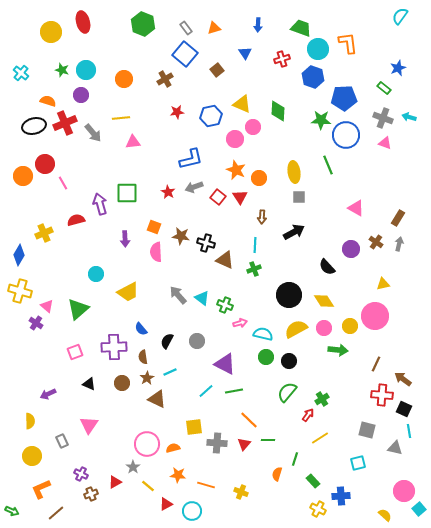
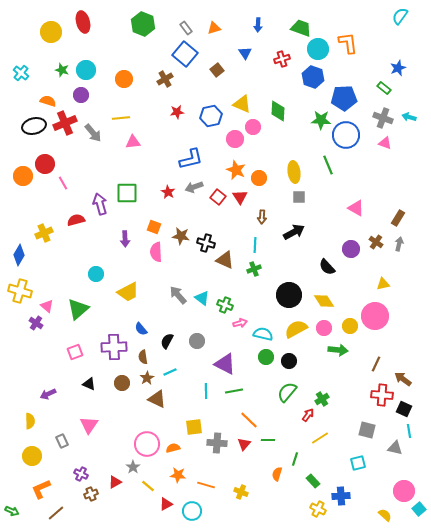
cyan line at (206, 391): rotated 49 degrees counterclockwise
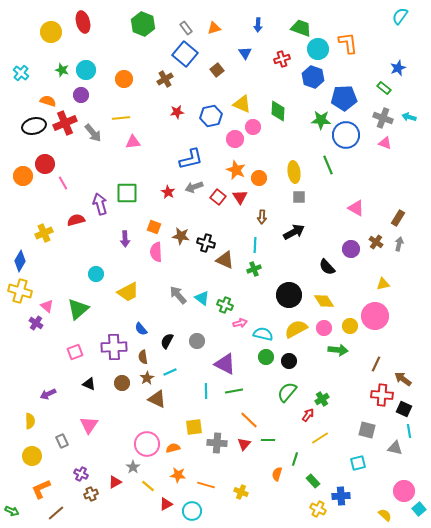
blue diamond at (19, 255): moved 1 px right, 6 px down
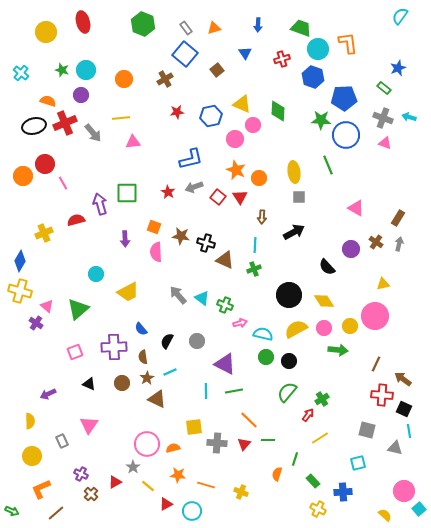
yellow circle at (51, 32): moved 5 px left
pink circle at (253, 127): moved 2 px up
brown cross at (91, 494): rotated 24 degrees counterclockwise
blue cross at (341, 496): moved 2 px right, 4 px up
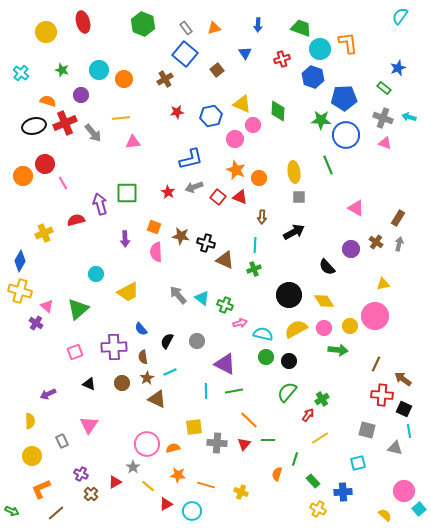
cyan circle at (318, 49): moved 2 px right
cyan circle at (86, 70): moved 13 px right
red triangle at (240, 197): rotated 35 degrees counterclockwise
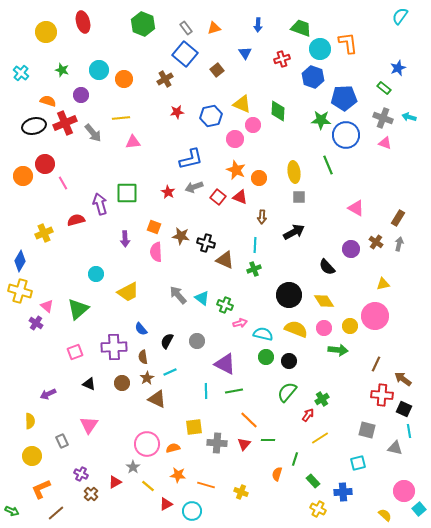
yellow semicircle at (296, 329): rotated 50 degrees clockwise
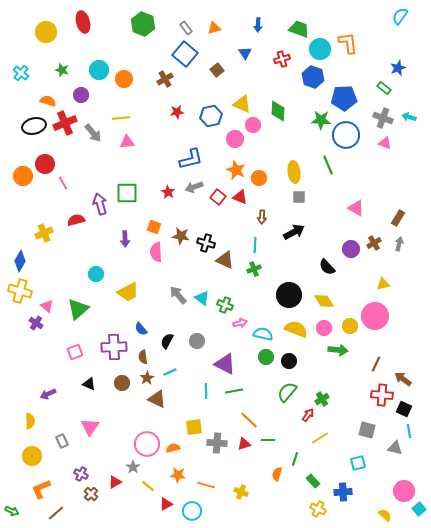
green trapezoid at (301, 28): moved 2 px left, 1 px down
pink triangle at (133, 142): moved 6 px left
brown cross at (376, 242): moved 2 px left, 1 px down; rotated 24 degrees clockwise
pink triangle at (89, 425): moved 1 px right, 2 px down
red triangle at (244, 444): rotated 32 degrees clockwise
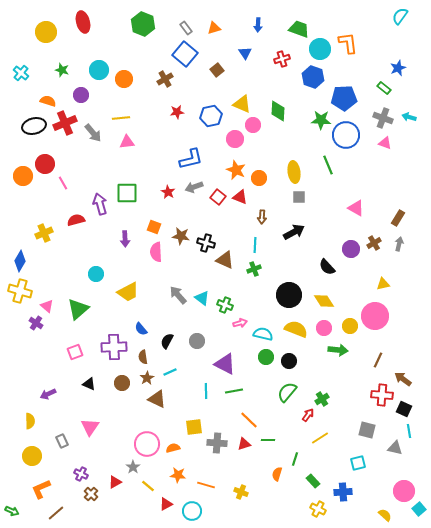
brown line at (376, 364): moved 2 px right, 4 px up
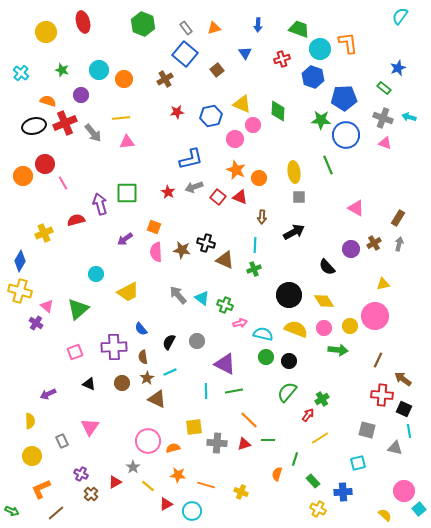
brown star at (181, 236): moved 1 px right, 14 px down
purple arrow at (125, 239): rotated 56 degrees clockwise
black semicircle at (167, 341): moved 2 px right, 1 px down
pink circle at (147, 444): moved 1 px right, 3 px up
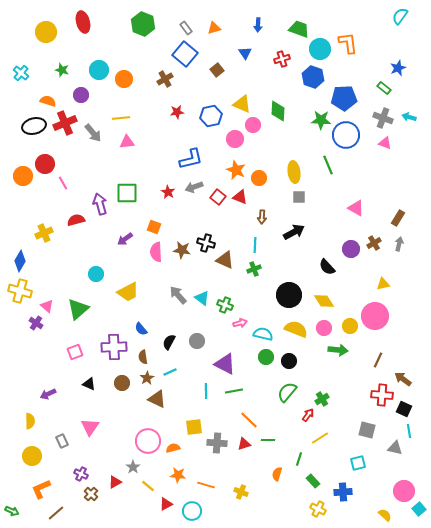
green line at (295, 459): moved 4 px right
